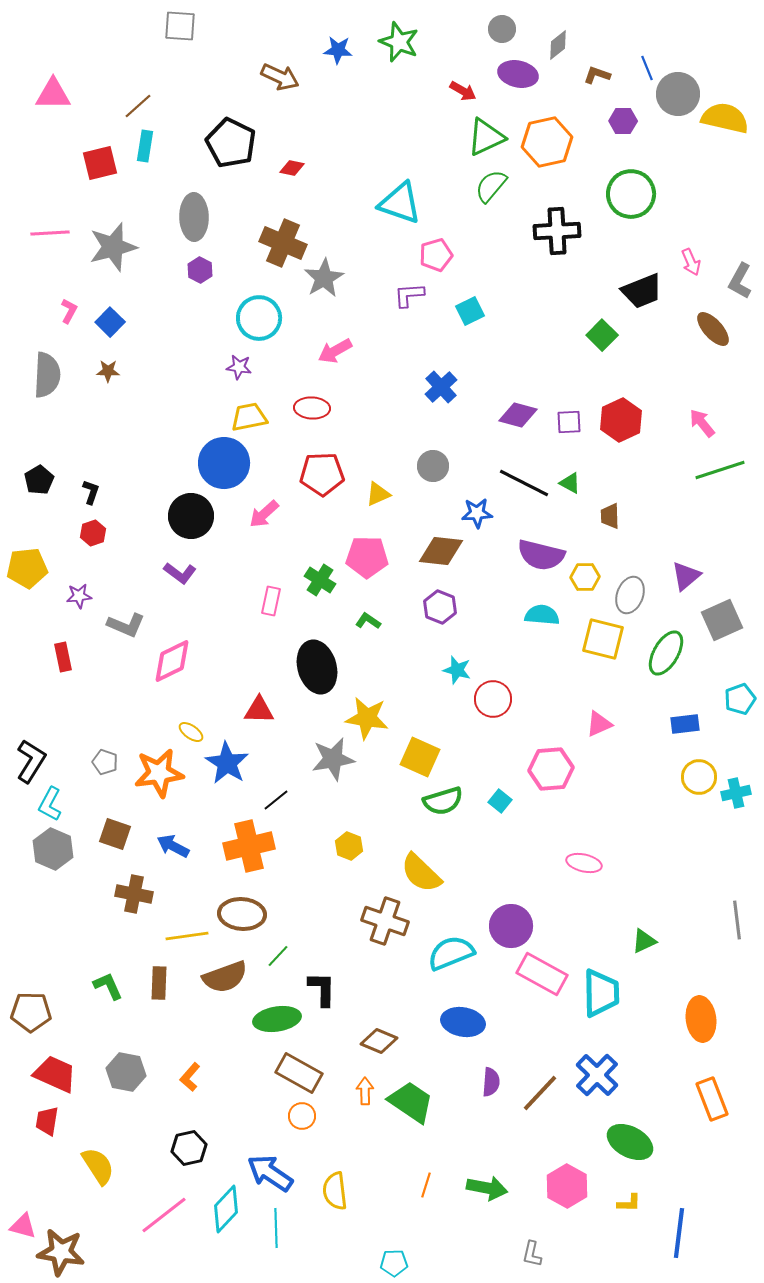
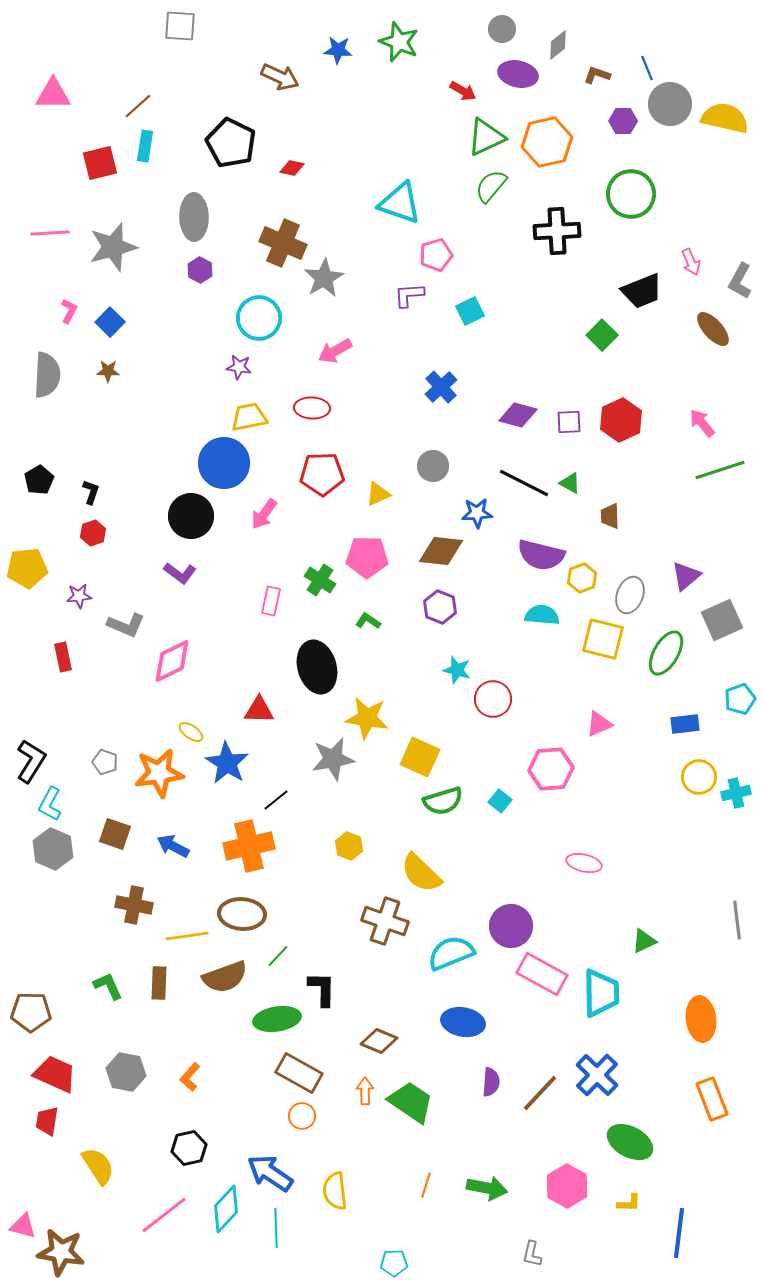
gray circle at (678, 94): moved 8 px left, 10 px down
pink arrow at (264, 514): rotated 12 degrees counterclockwise
yellow hexagon at (585, 577): moved 3 px left, 1 px down; rotated 20 degrees counterclockwise
brown cross at (134, 894): moved 11 px down
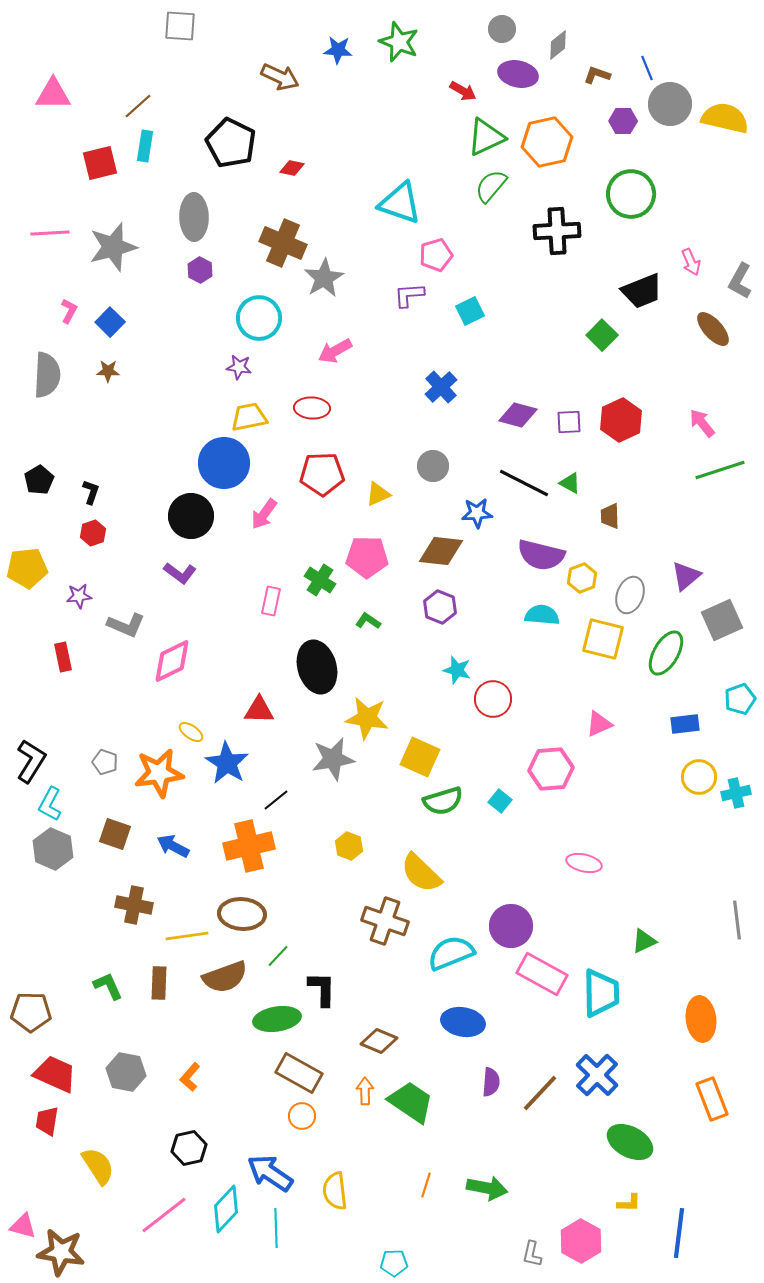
pink hexagon at (567, 1186): moved 14 px right, 55 px down
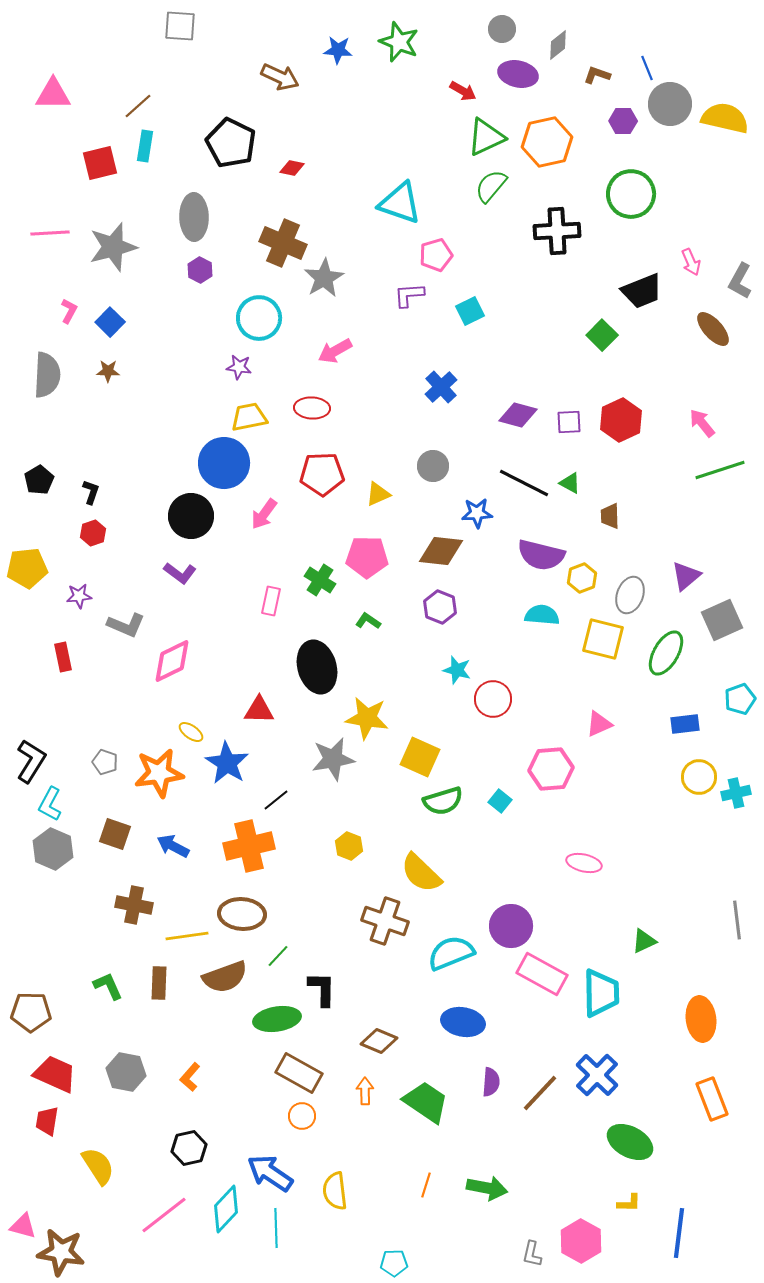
green trapezoid at (411, 1102): moved 15 px right
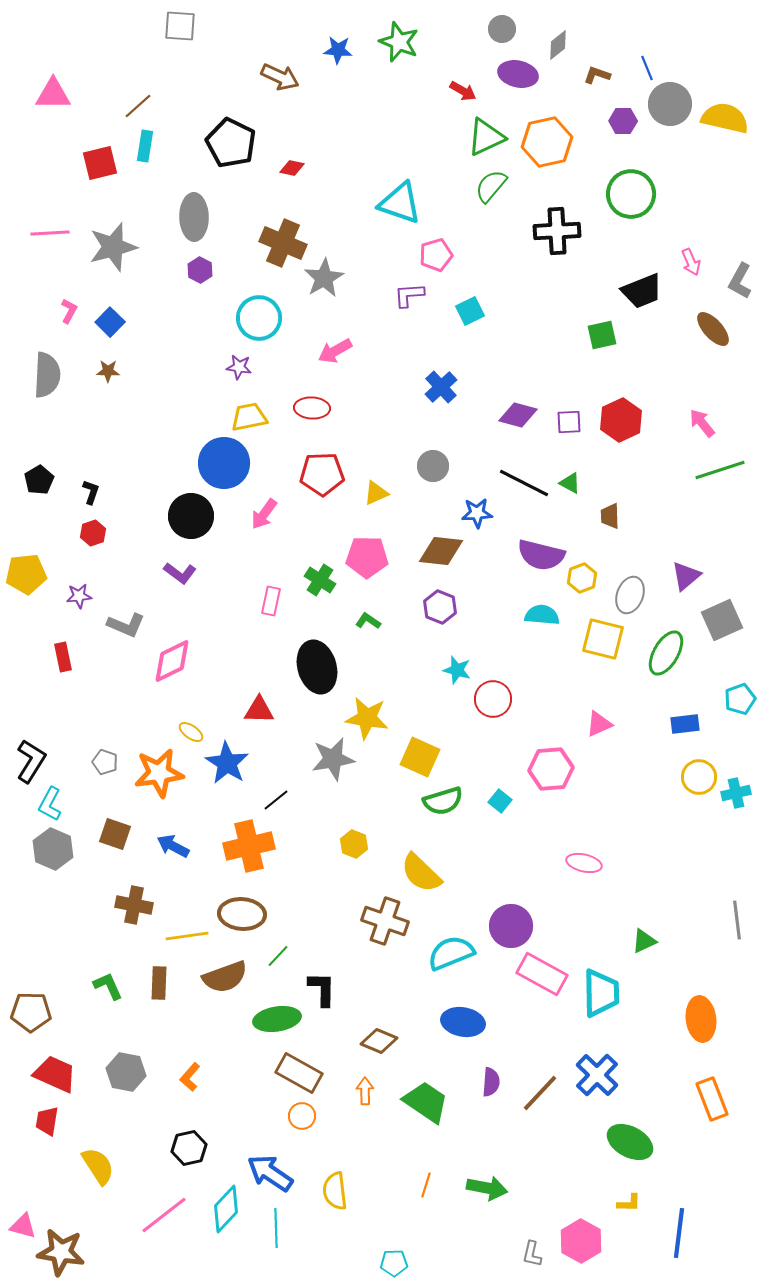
green square at (602, 335): rotated 32 degrees clockwise
yellow triangle at (378, 494): moved 2 px left, 1 px up
yellow pentagon at (27, 568): moved 1 px left, 6 px down
yellow hexagon at (349, 846): moved 5 px right, 2 px up
